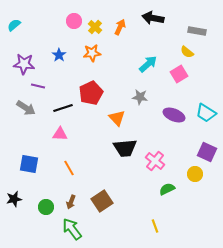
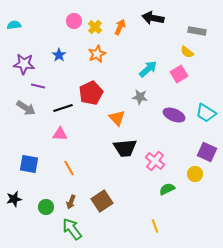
cyan semicircle: rotated 32 degrees clockwise
orange star: moved 5 px right, 1 px down; rotated 18 degrees counterclockwise
cyan arrow: moved 5 px down
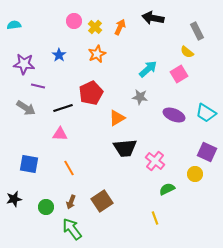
gray rectangle: rotated 54 degrees clockwise
orange triangle: rotated 42 degrees clockwise
yellow line: moved 8 px up
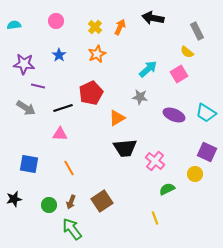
pink circle: moved 18 px left
green circle: moved 3 px right, 2 px up
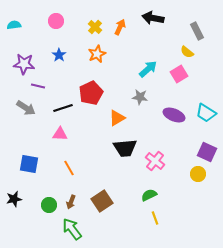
yellow circle: moved 3 px right
green semicircle: moved 18 px left, 6 px down
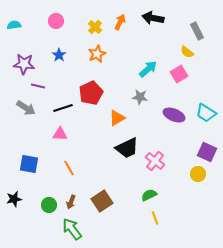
orange arrow: moved 5 px up
black trapezoid: moved 2 px right; rotated 20 degrees counterclockwise
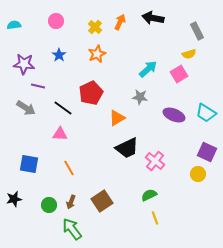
yellow semicircle: moved 2 px right, 2 px down; rotated 56 degrees counterclockwise
black line: rotated 54 degrees clockwise
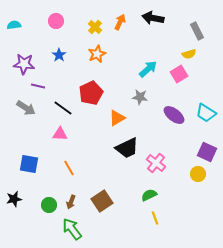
purple ellipse: rotated 15 degrees clockwise
pink cross: moved 1 px right, 2 px down
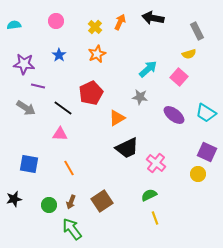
pink square: moved 3 px down; rotated 18 degrees counterclockwise
